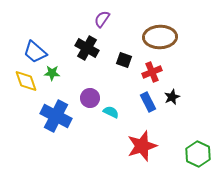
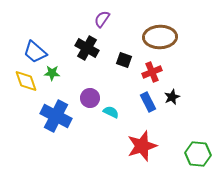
green hexagon: rotated 20 degrees counterclockwise
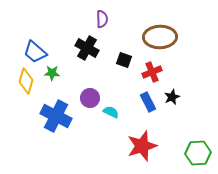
purple semicircle: rotated 144 degrees clockwise
yellow diamond: rotated 35 degrees clockwise
green hexagon: moved 1 px up; rotated 10 degrees counterclockwise
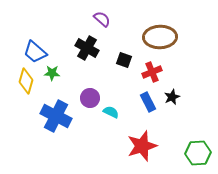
purple semicircle: rotated 48 degrees counterclockwise
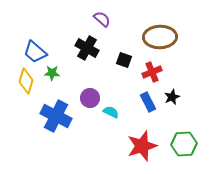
green hexagon: moved 14 px left, 9 px up
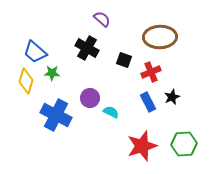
red cross: moved 1 px left
blue cross: moved 1 px up
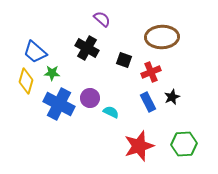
brown ellipse: moved 2 px right
blue cross: moved 3 px right, 11 px up
red star: moved 3 px left
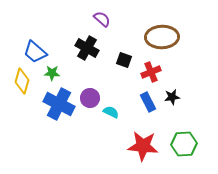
yellow diamond: moved 4 px left
black star: rotated 14 degrees clockwise
red star: moved 4 px right; rotated 24 degrees clockwise
